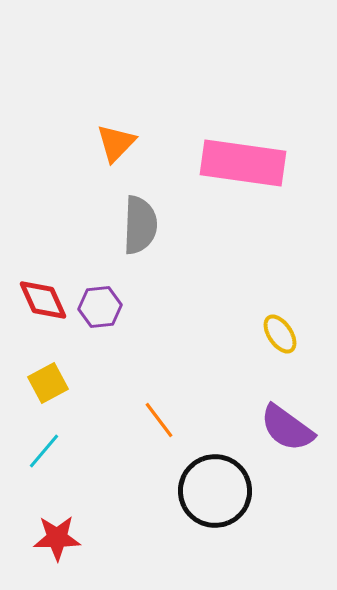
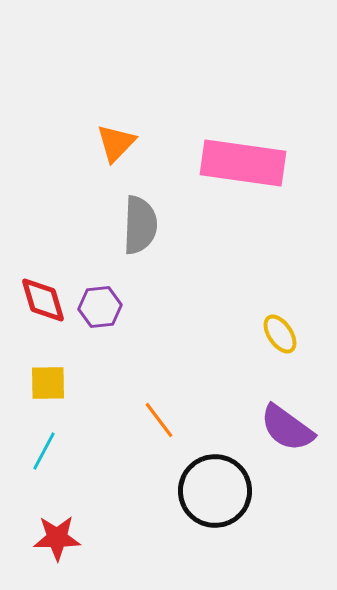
red diamond: rotated 8 degrees clockwise
yellow square: rotated 27 degrees clockwise
cyan line: rotated 12 degrees counterclockwise
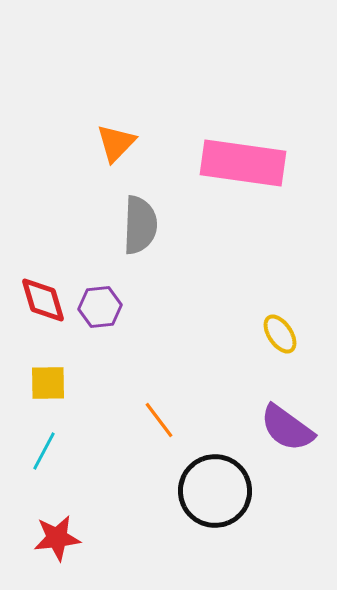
red star: rotated 6 degrees counterclockwise
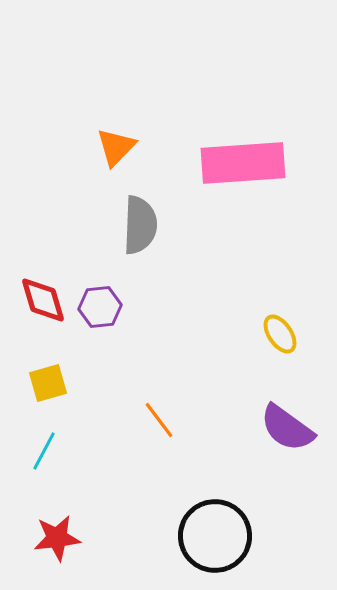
orange triangle: moved 4 px down
pink rectangle: rotated 12 degrees counterclockwise
yellow square: rotated 15 degrees counterclockwise
black circle: moved 45 px down
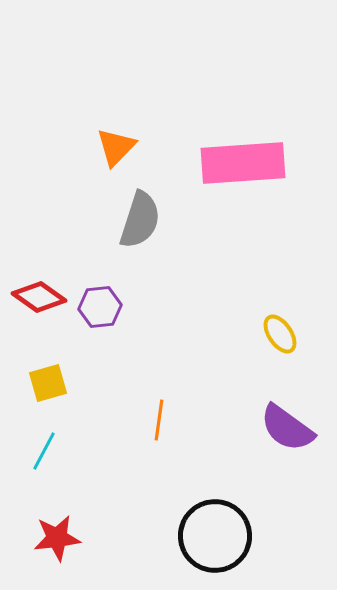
gray semicircle: moved 5 px up; rotated 16 degrees clockwise
red diamond: moved 4 px left, 3 px up; rotated 38 degrees counterclockwise
orange line: rotated 45 degrees clockwise
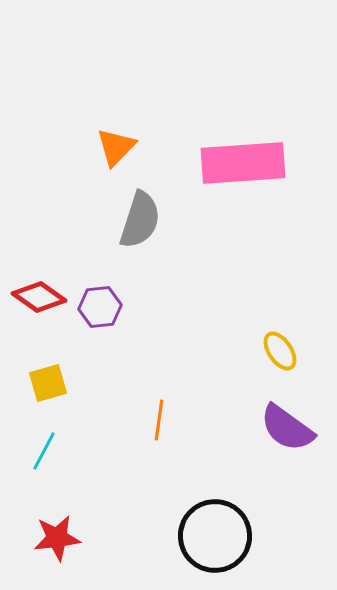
yellow ellipse: moved 17 px down
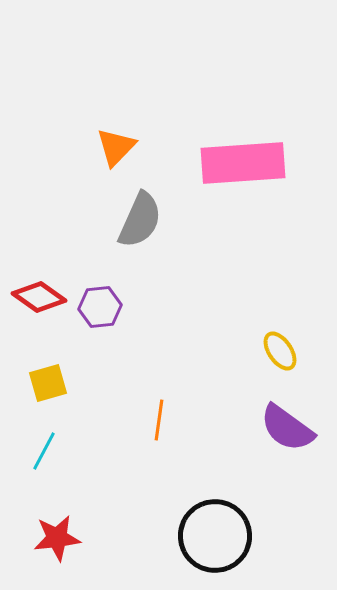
gray semicircle: rotated 6 degrees clockwise
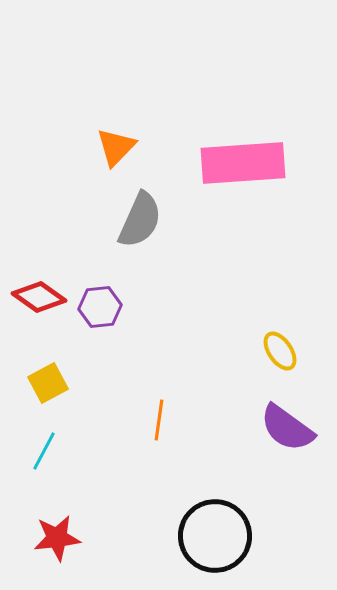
yellow square: rotated 12 degrees counterclockwise
